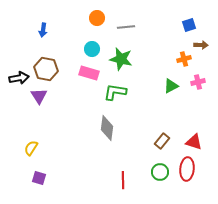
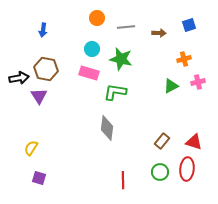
brown arrow: moved 42 px left, 12 px up
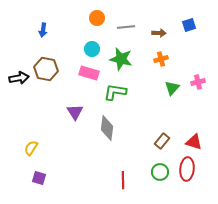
orange cross: moved 23 px left
green triangle: moved 1 px right, 2 px down; rotated 21 degrees counterclockwise
purple triangle: moved 36 px right, 16 px down
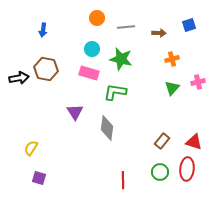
orange cross: moved 11 px right
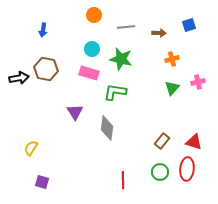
orange circle: moved 3 px left, 3 px up
purple square: moved 3 px right, 4 px down
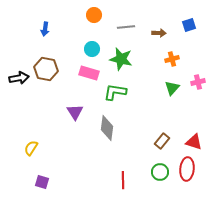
blue arrow: moved 2 px right, 1 px up
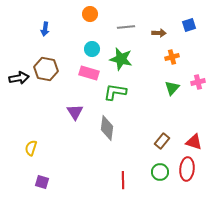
orange circle: moved 4 px left, 1 px up
orange cross: moved 2 px up
yellow semicircle: rotated 14 degrees counterclockwise
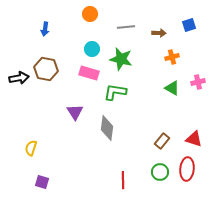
green triangle: rotated 42 degrees counterclockwise
red triangle: moved 3 px up
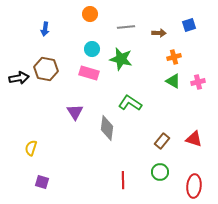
orange cross: moved 2 px right
green triangle: moved 1 px right, 7 px up
green L-shape: moved 15 px right, 11 px down; rotated 25 degrees clockwise
red ellipse: moved 7 px right, 17 px down
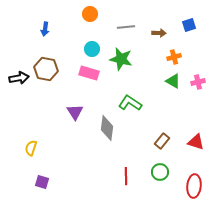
red triangle: moved 2 px right, 3 px down
red line: moved 3 px right, 4 px up
